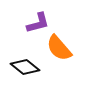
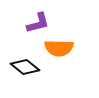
orange semicircle: rotated 48 degrees counterclockwise
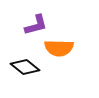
purple L-shape: moved 2 px left, 2 px down
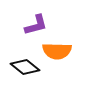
orange semicircle: moved 2 px left, 3 px down
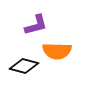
black diamond: moved 1 px left, 1 px up; rotated 24 degrees counterclockwise
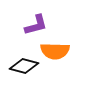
orange semicircle: moved 2 px left
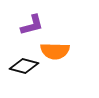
purple L-shape: moved 4 px left
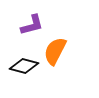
orange semicircle: rotated 116 degrees clockwise
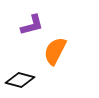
black diamond: moved 4 px left, 14 px down
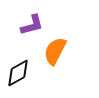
black diamond: moved 2 px left, 7 px up; rotated 44 degrees counterclockwise
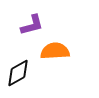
orange semicircle: rotated 60 degrees clockwise
